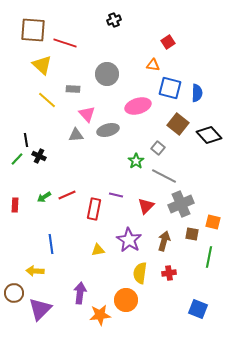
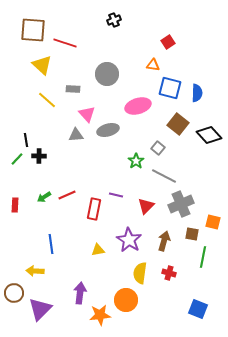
black cross at (39, 156): rotated 24 degrees counterclockwise
green line at (209, 257): moved 6 px left
red cross at (169, 273): rotated 24 degrees clockwise
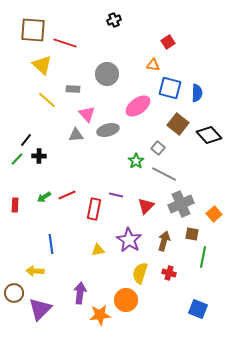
pink ellipse at (138, 106): rotated 20 degrees counterclockwise
black line at (26, 140): rotated 48 degrees clockwise
gray line at (164, 176): moved 2 px up
orange square at (213, 222): moved 1 px right, 8 px up; rotated 35 degrees clockwise
yellow semicircle at (140, 273): rotated 10 degrees clockwise
